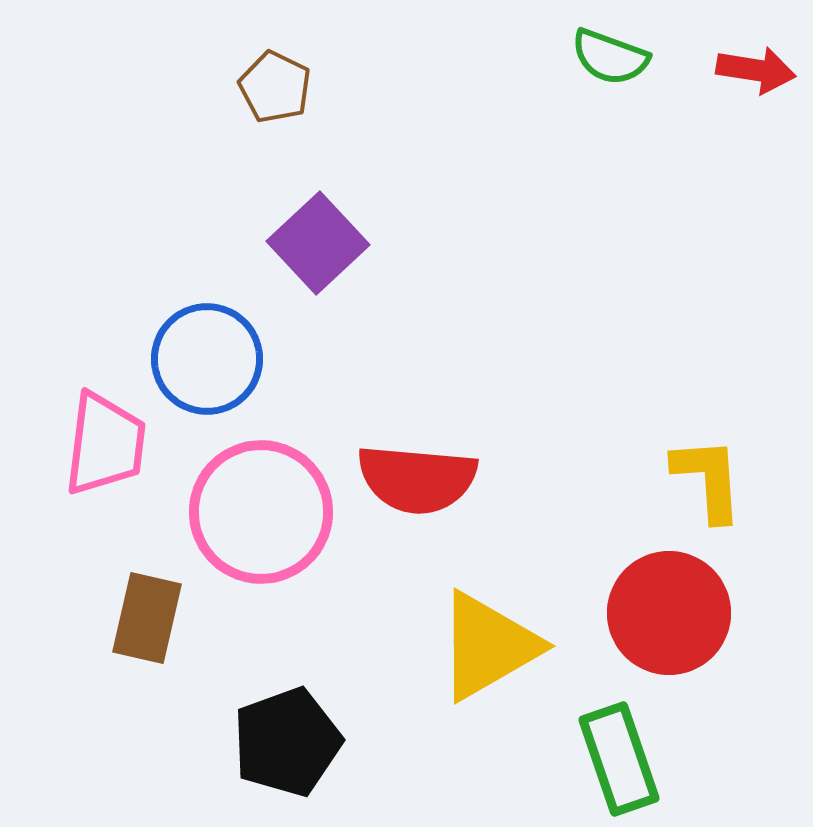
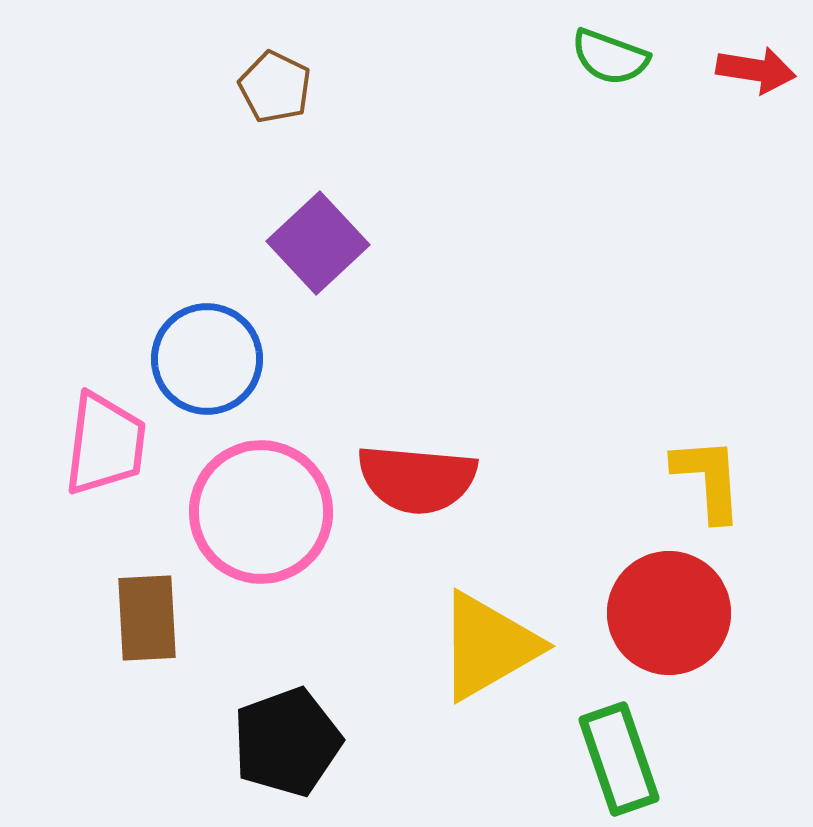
brown rectangle: rotated 16 degrees counterclockwise
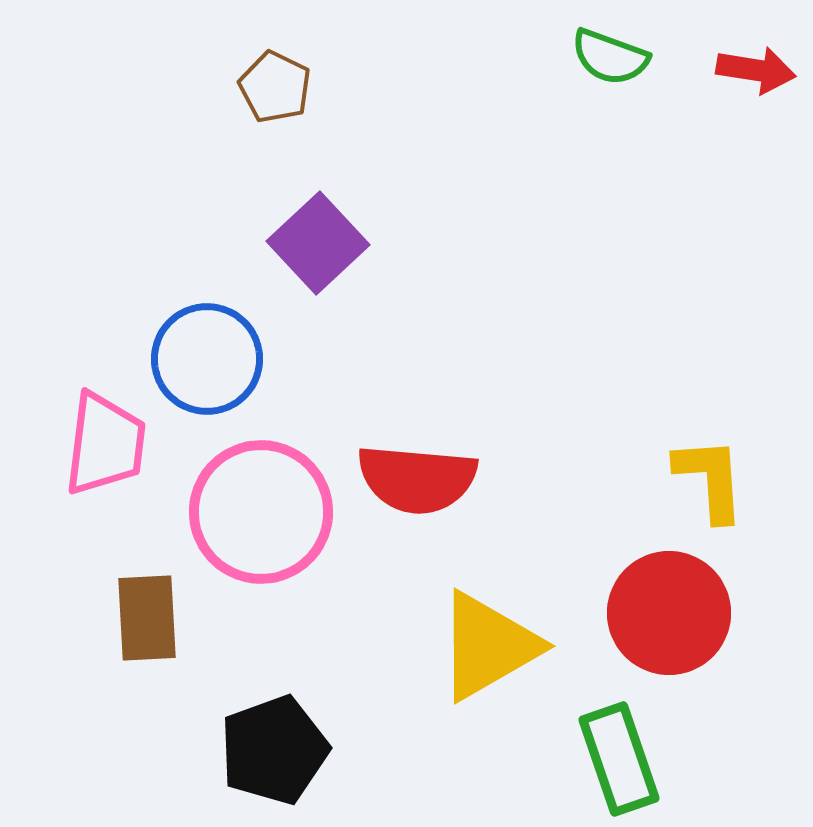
yellow L-shape: moved 2 px right
black pentagon: moved 13 px left, 8 px down
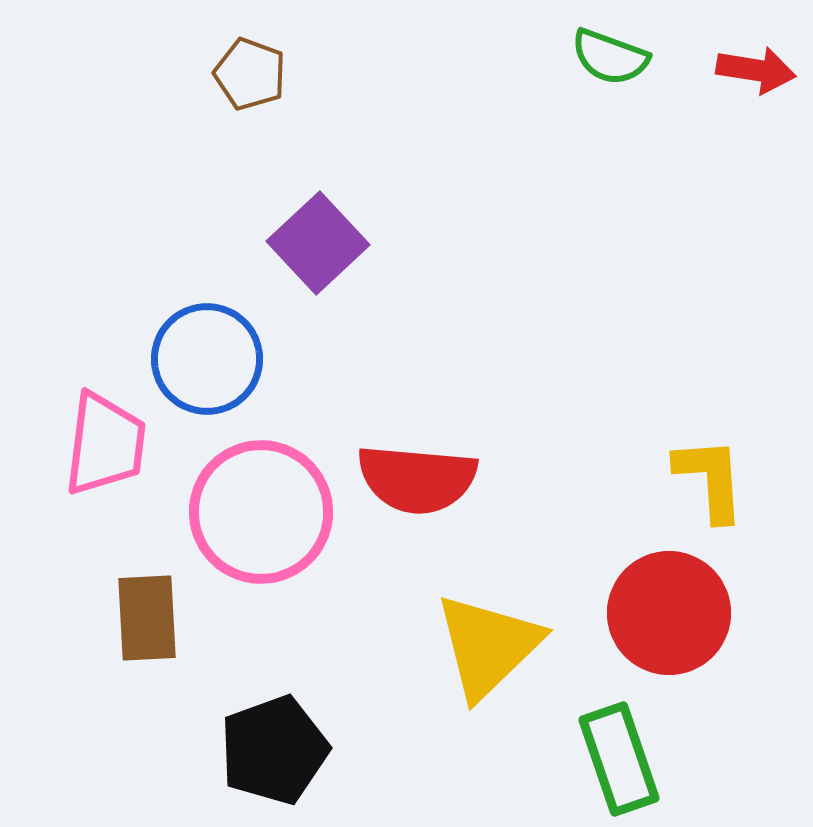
brown pentagon: moved 25 px left, 13 px up; rotated 6 degrees counterclockwise
yellow triangle: rotated 14 degrees counterclockwise
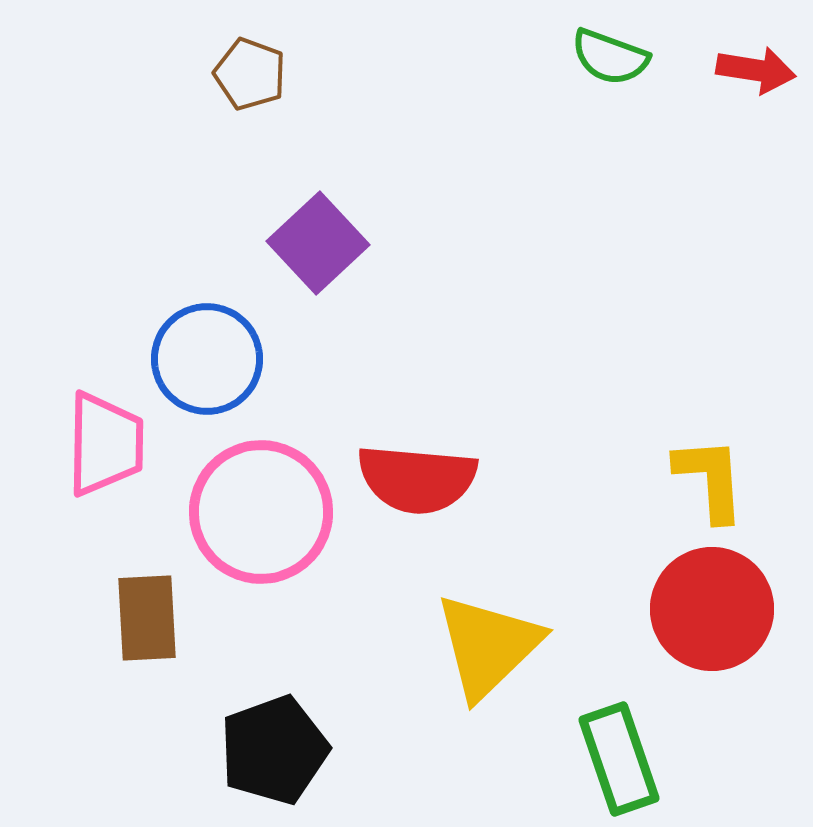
pink trapezoid: rotated 6 degrees counterclockwise
red circle: moved 43 px right, 4 px up
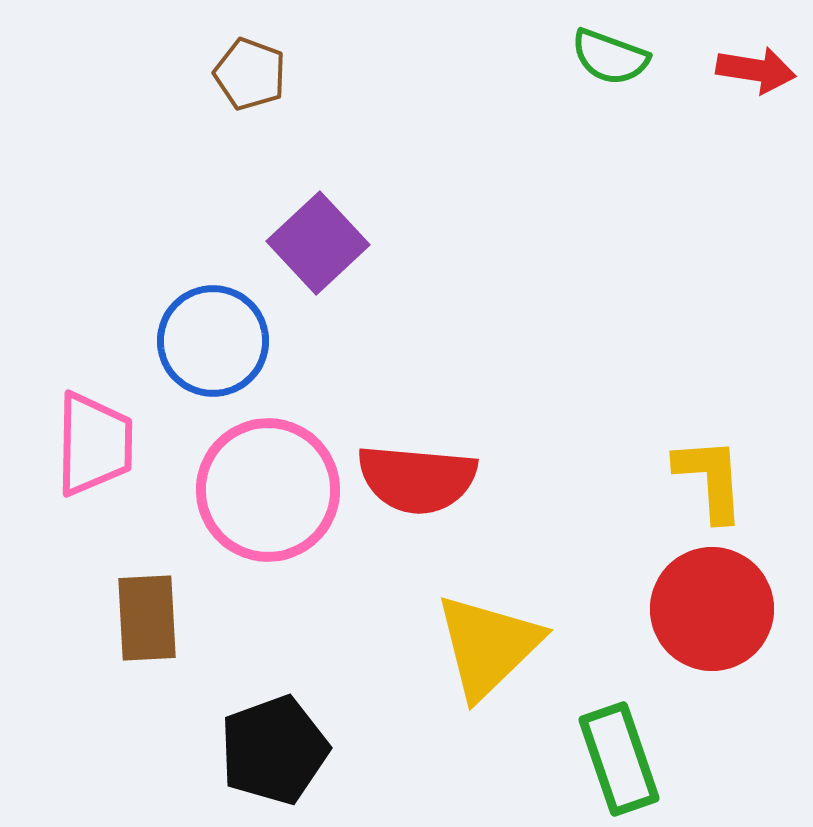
blue circle: moved 6 px right, 18 px up
pink trapezoid: moved 11 px left
pink circle: moved 7 px right, 22 px up
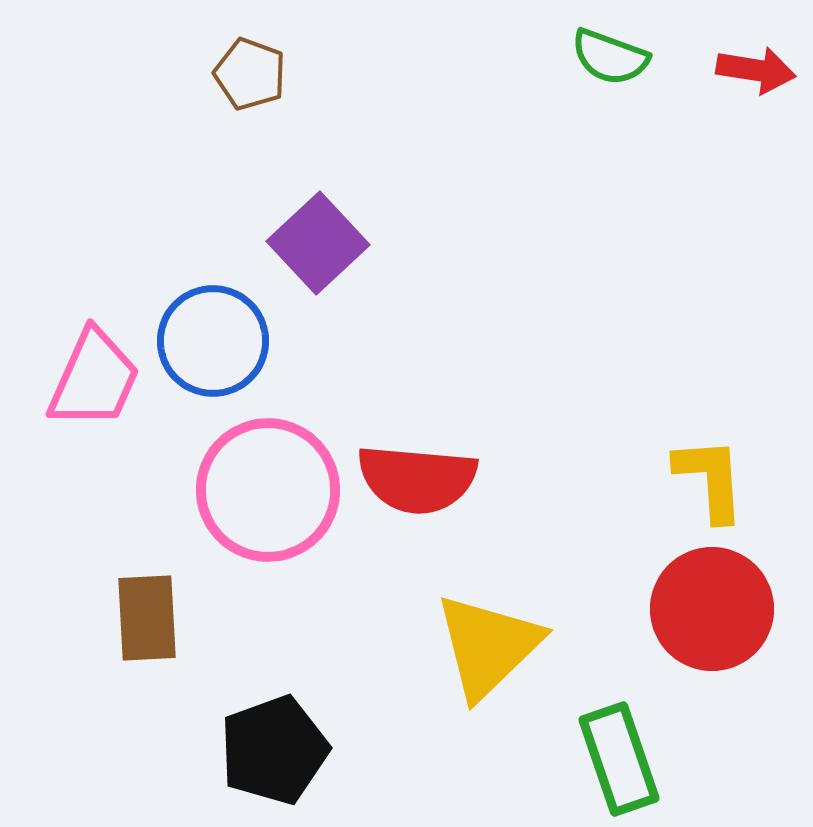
pink trapezoid: moved 65 px up; rotated 23 degrees clockwise
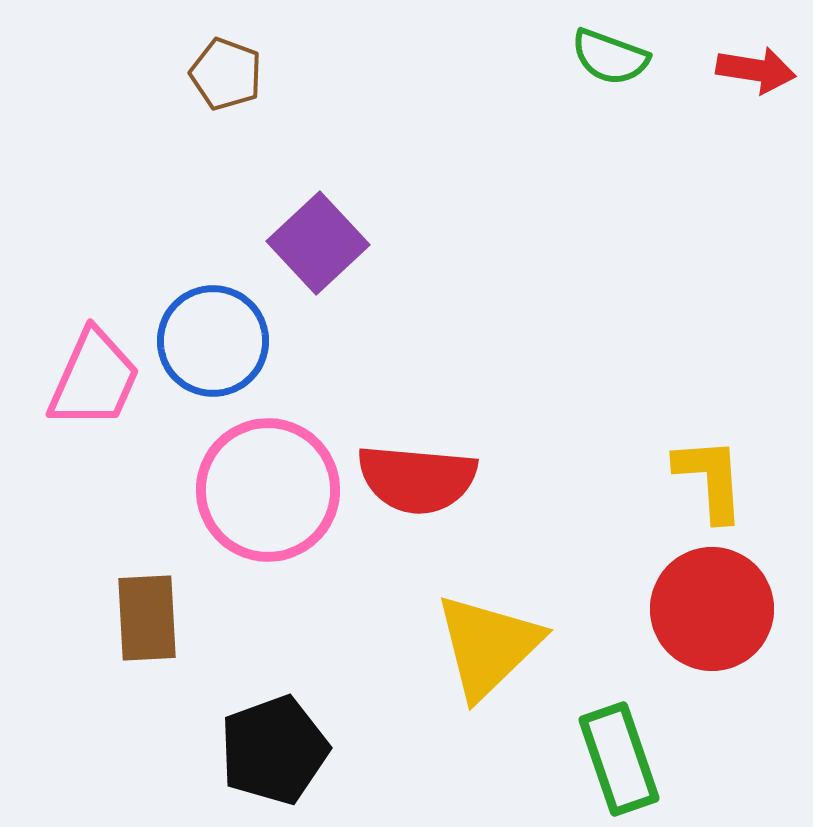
brown pentagon: moved 24 px left
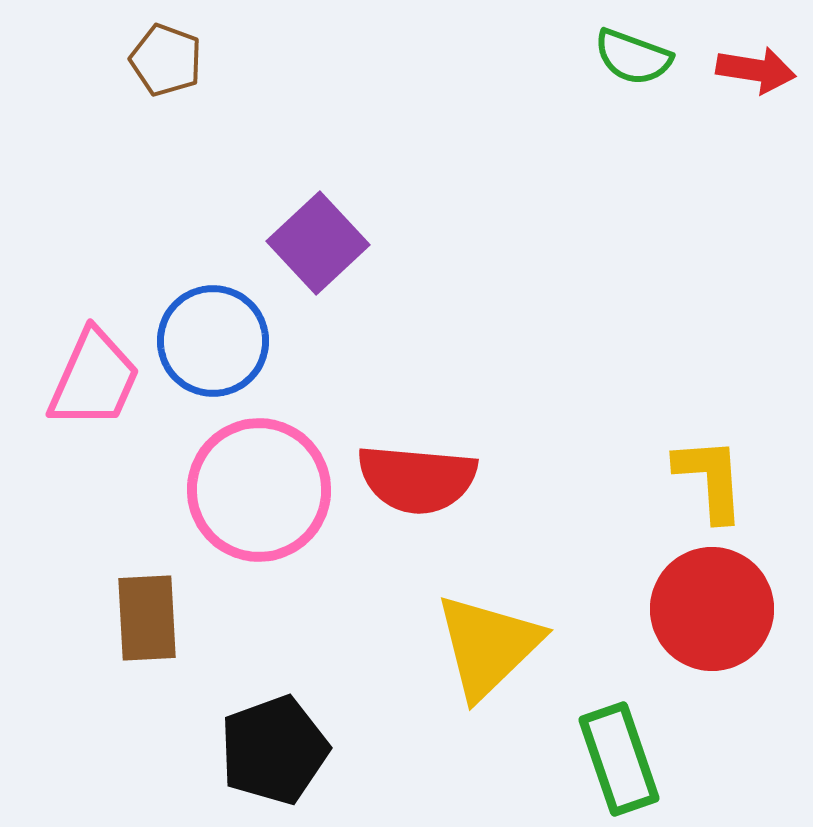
green semicircle: moved 23 px right
brown pentagon: moved 60 px left, 14 px up
pink circle: moved 9 px left
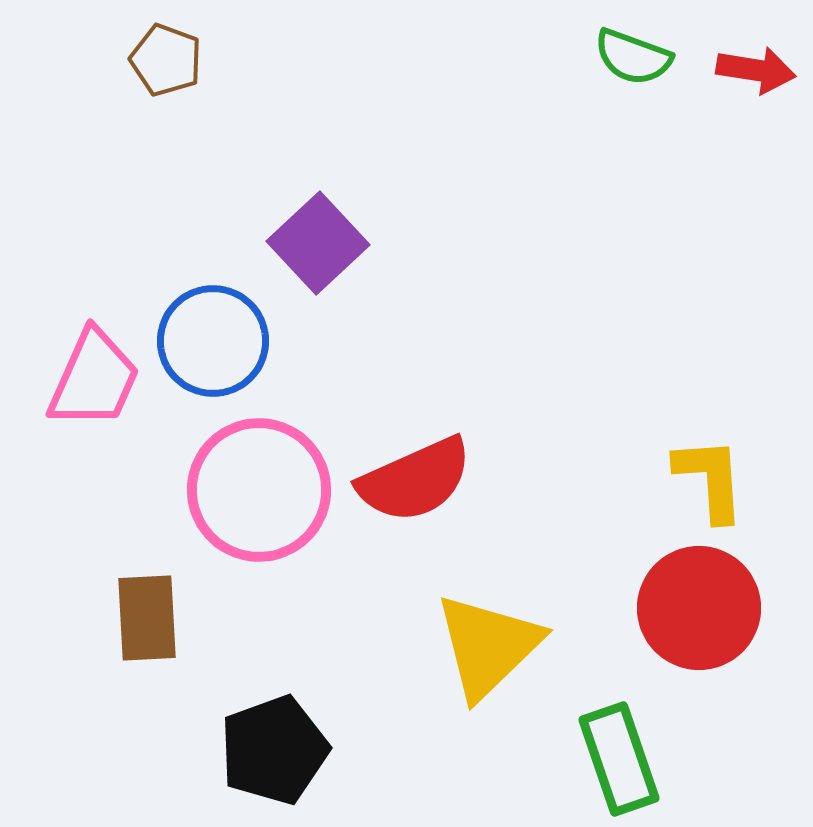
red semicircle: moved 2 px left, 1 px down; rotated 29 degrees counterclockwise
red circle: moved 13 px left, 1 px up
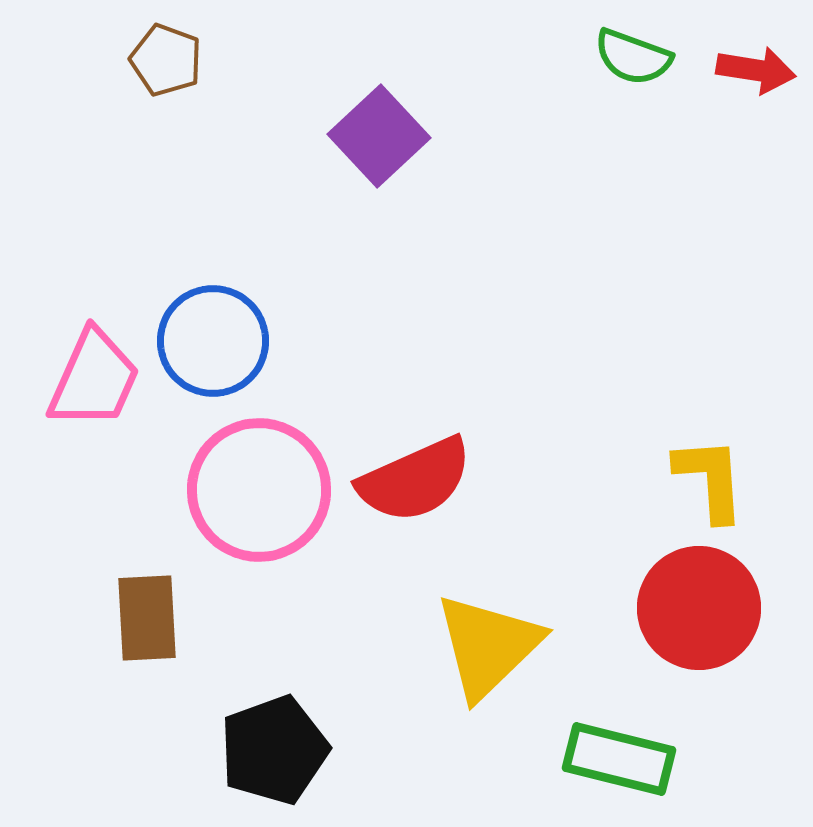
purple square: moved 61 px right, 107 px up
green rectangle: rotated 57 degrees counterclockwise
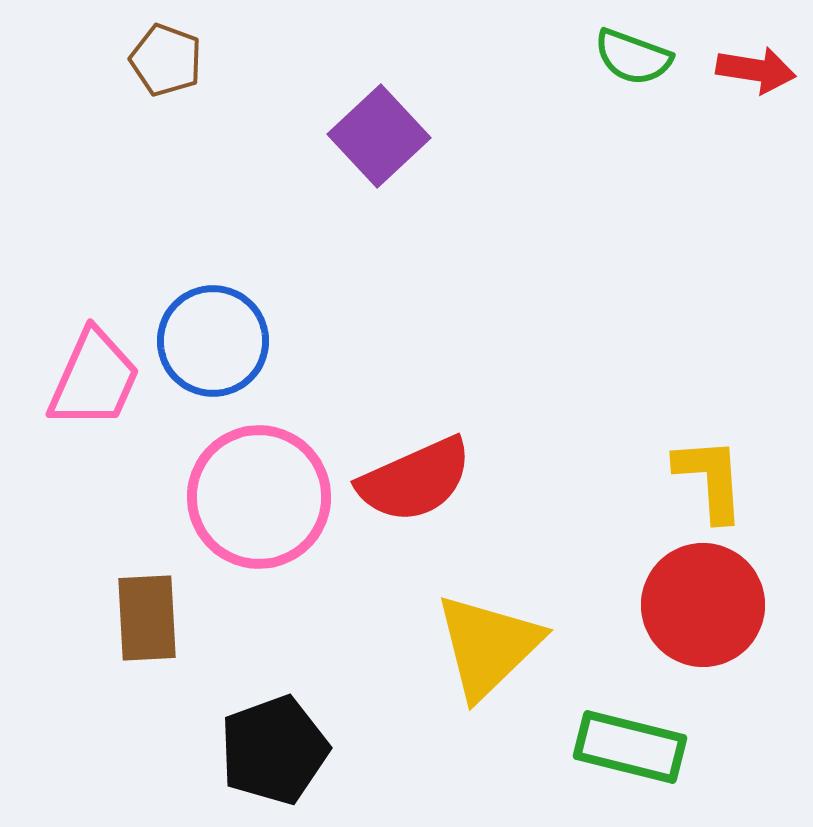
pink circle: moved 7 px down
red circle: moved 4 px right, 3 px up
green rectangle: moved 11 px right, 12 px up
